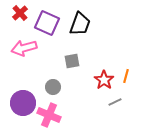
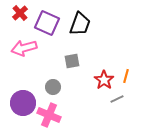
gray line: moved 2 px right, 3 px up
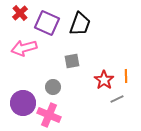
orange line: rotated 16 degrees counterclockwise
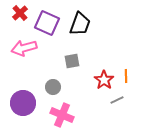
gray line: moved 1 px down
pink cross: moved 13 px right
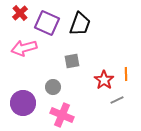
orange line: moved 2 px up
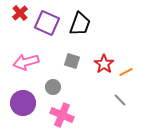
pink arrow: moved 2 px right, 14 px down
gray square: rotated 28 degrees clockwise
orange line: moved 2 px up; rotated 64 degrees clockwise
red star: moved 16 px up
gray line: moved 3 px right; rotated 72 degrees clockwise
